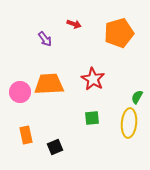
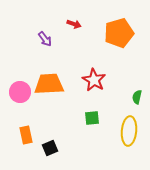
red star: moved 1 px right, 1 px down
green semicircle: rotated 16 degrees counterclockwise
yellow ellipse: moved 8 px down
black square: moved 5 px left, 1 px down
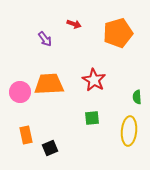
orange pentagon: moved 1 px left
green semicircle: rotated 16 degrees counterclockwise
